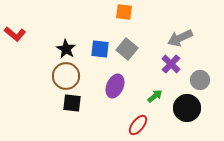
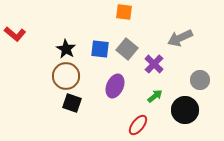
purple cross: moved 17 px left
black square: rotated 12 degrees clockwise
black circle: moved 2 px left, 2 px down
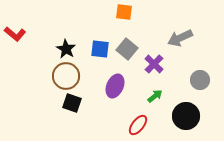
black circle: moved 1 px right, 6 px down
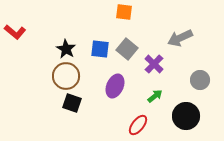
red L-shape: moved 2 px up
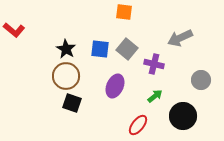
red L-shape: moved 1 px left, 2 px up
purple cross: rotated 30 degrees counterclockwise
gray circle: moved 1 px right
black circle: moved 3 px left
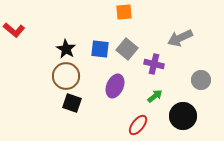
orange square: rotated 12 degrees counterclockwise
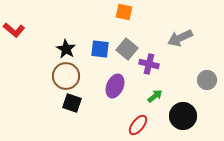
orange square: rotated 18 degrees clockwise
purple cross: moved 5 px left
gray circle: moved 6 px right
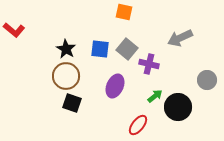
black circle: moved 5 px left, 9 px up
